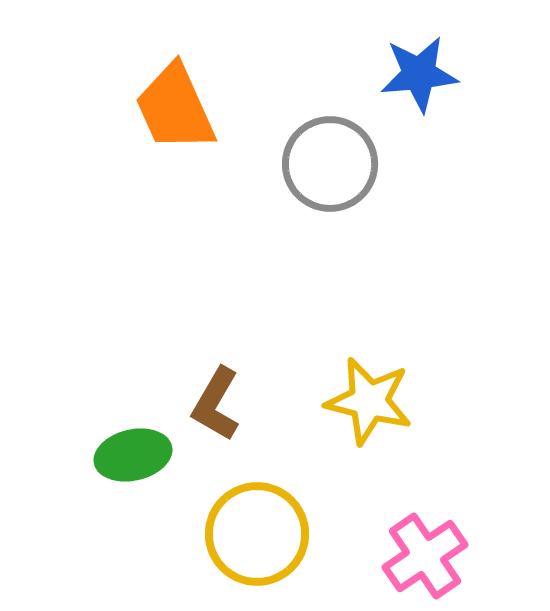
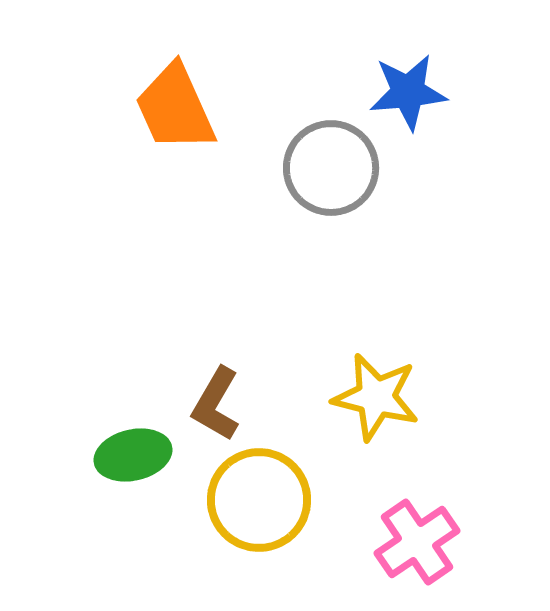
blue star: moved 11 px left, 18 px down
gray circle: moved 1 px right, 4 px down
yellow star: moved 7 px right, 4 px up
yellow circle: moved 2 px right, 34 px up
pink cross: moved 8 px left, 14 px up
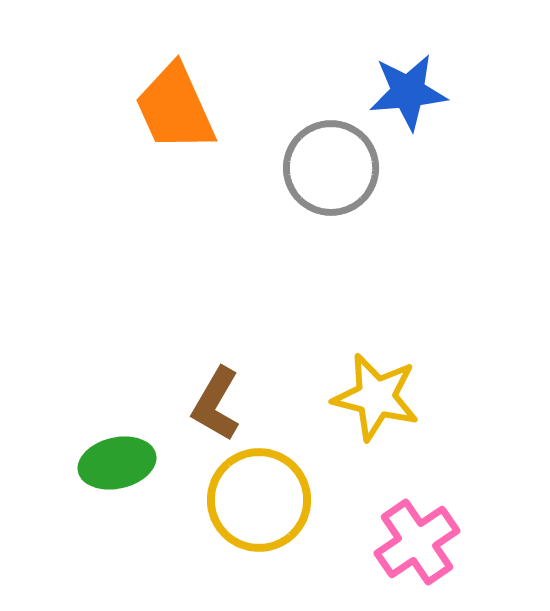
green ellipse: moved 16 px left, 8 px down
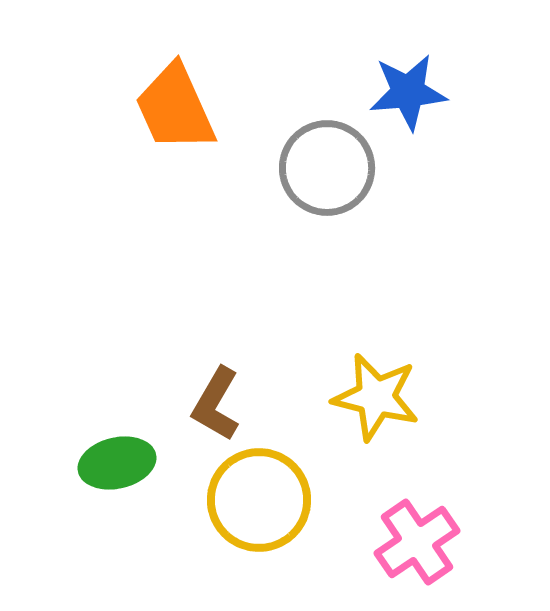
gray circle: moved 4 px left
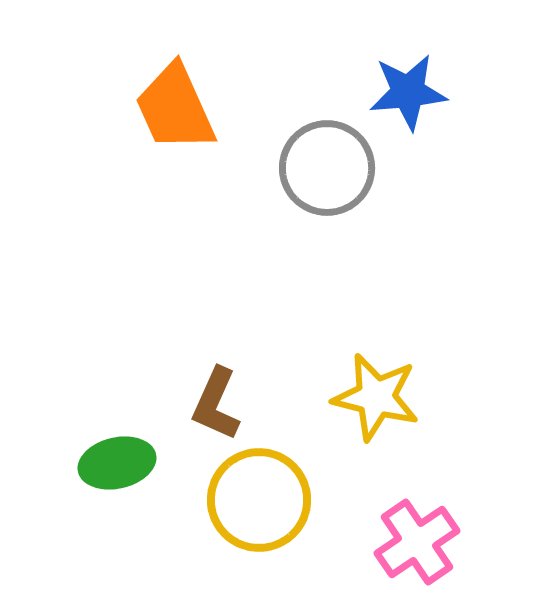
brown L-shape: rotated 6 degrees counterclockwise
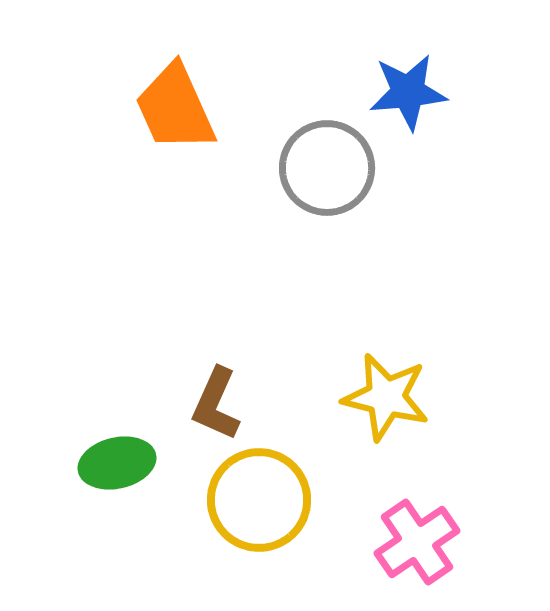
yellow star: moved 10 px right
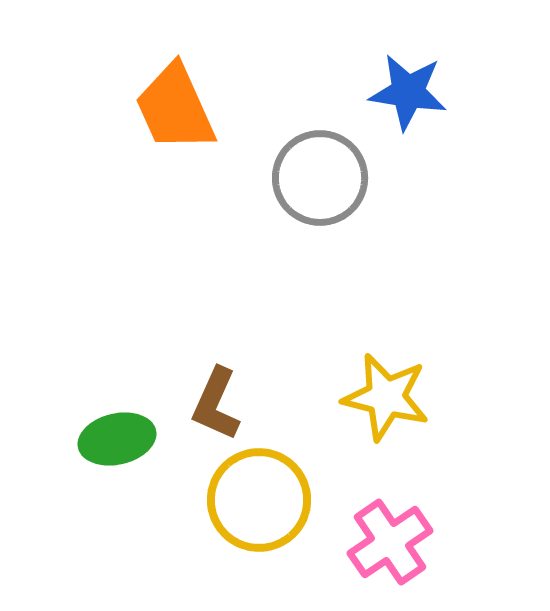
blue star: rotated 14 degrees clockwise
gray circle: moved 7 px left, 10 px down
green ellipse: moved 24 px up
pink cross: moved 27 px left
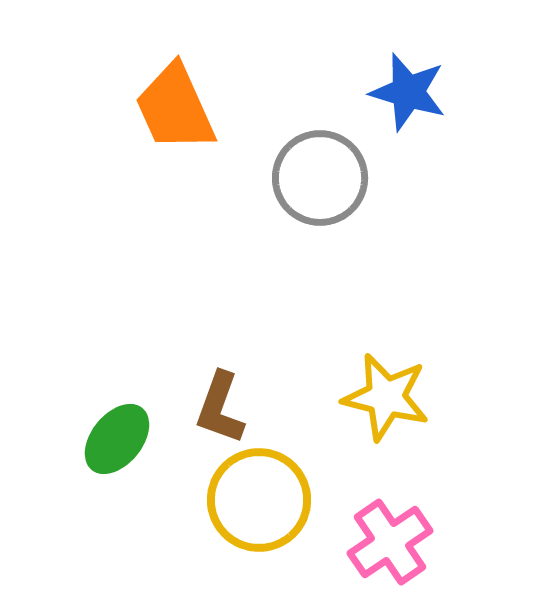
blue star: rotated 8 degrees clockwise
brown L-shape: moved 4 px right, 4 px down; rotated 4 degrees counterclockwise
green ellipse: rotated 38 degrees counterclockwise
